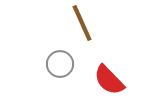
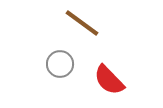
brown line: rotated 30 degrees counterclockwise
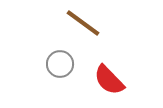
brown line: moved 1 px right
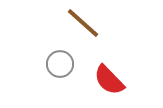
brown line: rotated 6 degrees clockwise
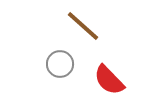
brown line: moved 3 px down
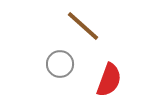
red semicircle: rotated 116 degrees counterclockwise
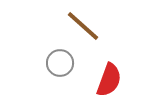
gray circle: moved 1 px up
